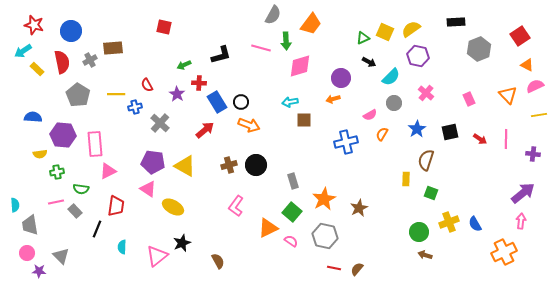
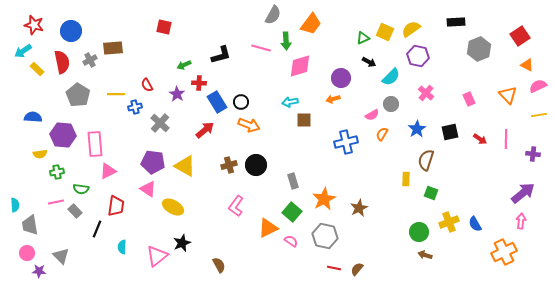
pink semicircle at (535, 86): moved 3 px right
gray circle at (394, 103): moved 3 px left, 1 px down
pink semicircle at (370, 115): moved 2 px right
brown semicircle at (218, 261): moved 1 px right, 4 px down
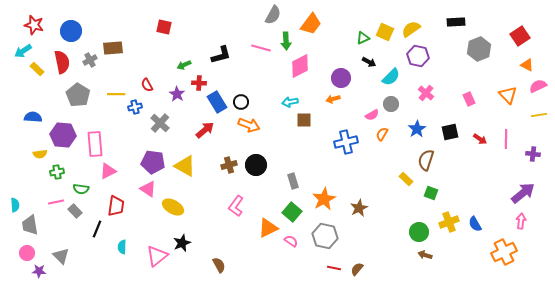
pink diamond at (300, 66): rotated 10 degrees counterclockwise
yellow rectangle at (406, 179): rotated 48 degrees counterclockwise
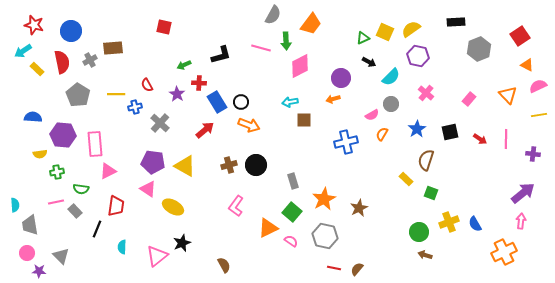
pink rectangle at (469, 99): rotated 64 degrees clockwise
brown semicircle at (219, 265): moved 5 px right
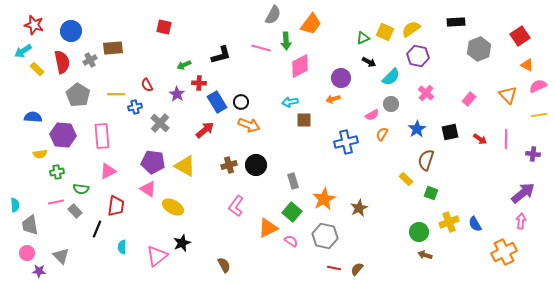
pink rectangle at (95, 144): moved 7 px right, 8 px up
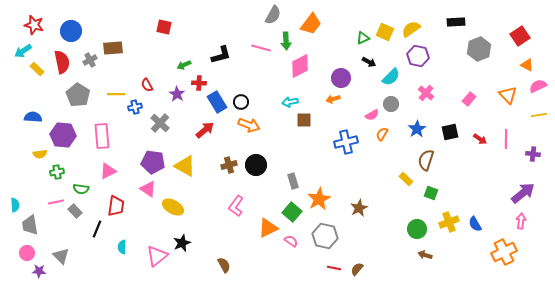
orange star at (324, 199): moved 5 px left
green circle at (419, 232): moved 2 px left, 3 px up
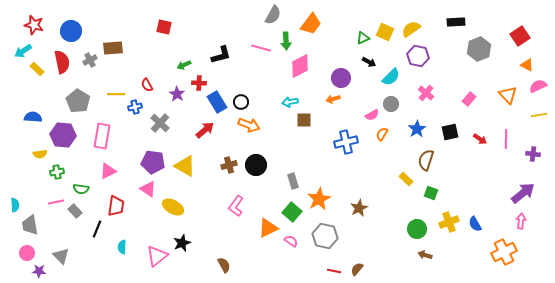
gray pentagon at (78, 95): moved 6 px down
pink rectangle at (102, 136): rotated 15 degrees clockwise
red line at (334, 268): moved 3 px down
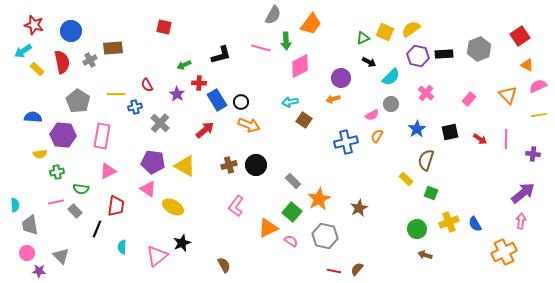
black rectangle at (456, 22): moved 12 px left, 32 px down
blue rectangle at (217, 102): moved 2 px up
brown square at (304, 120): rotated 35 degrees clockwise
orange semicircle at (382, 134): moved 5 px left, 2 px down
gray rectangle at (293, 181): rotated 28 degrees counterclockwise
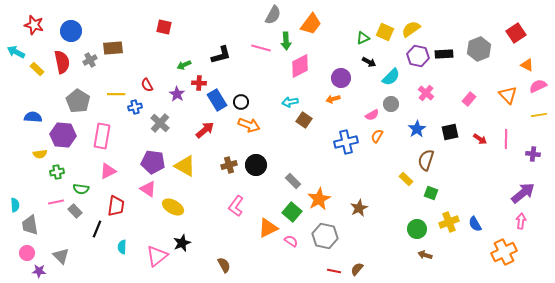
red square at (520, 36): moved 4 px left, 3 px up
cyan arrow at (23, 51): moved 7 px left, 1 px down; rotated 60 degrees clockwise
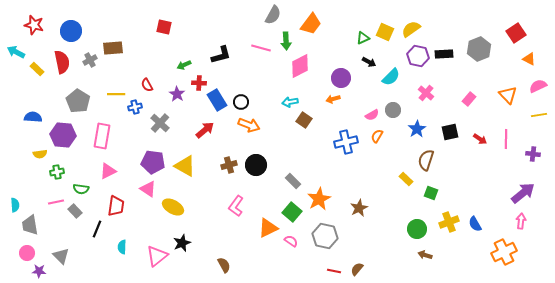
orange triangle at (527, 65): moved 2 px right, 6 px up
gray circle at (391, 104): moved 2 px right, 6 px down
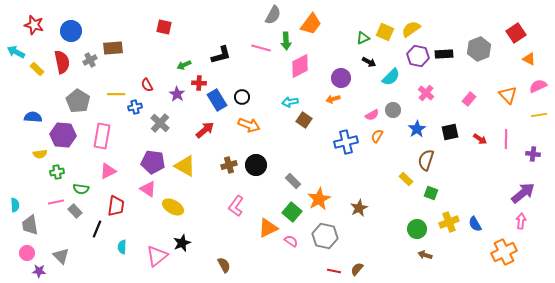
black circle at (241, 102): moved 1 px right, 5 px up
